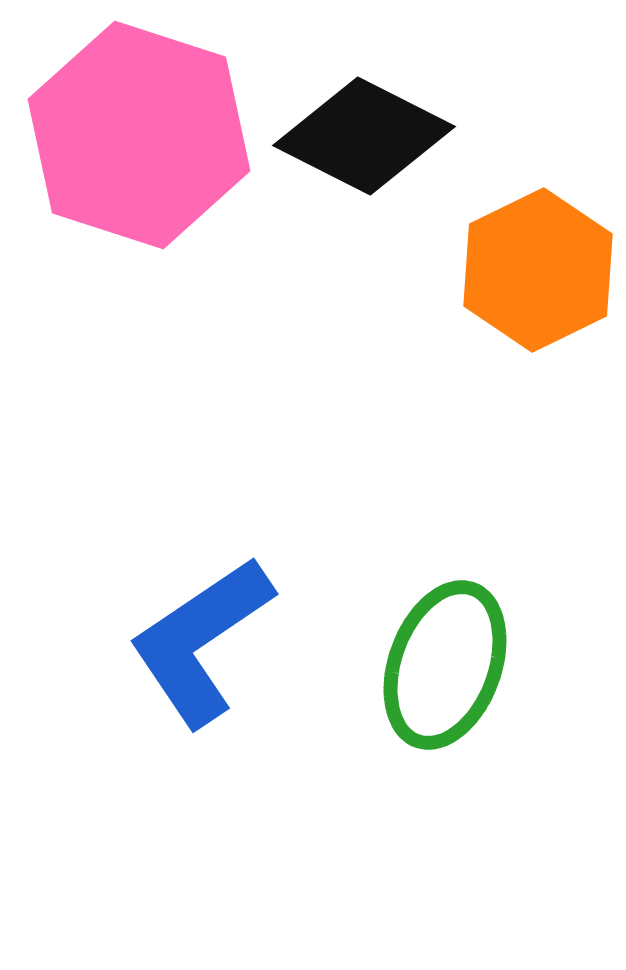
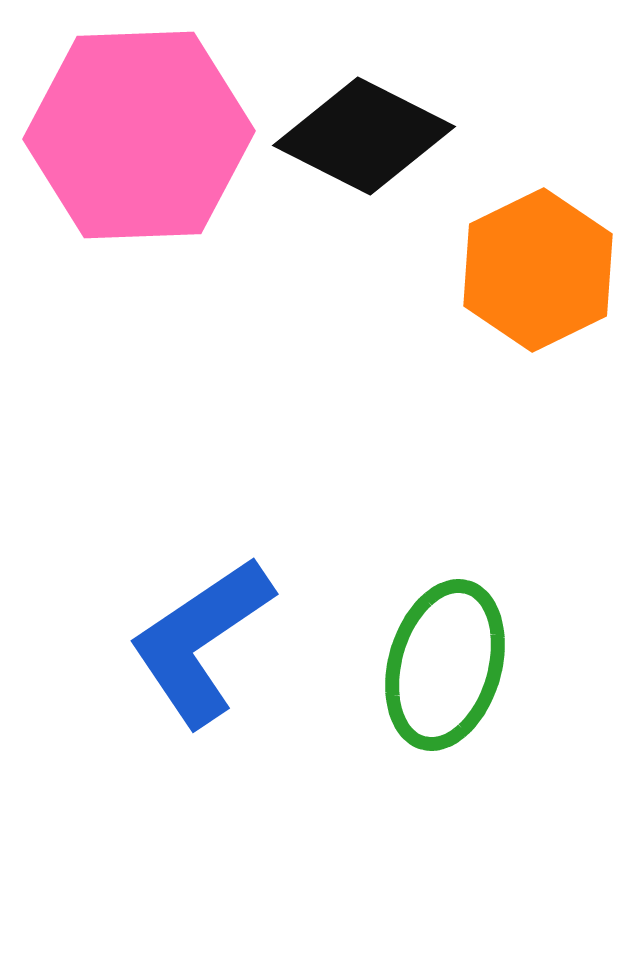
pink hexagon: rotated 20 degrees counterclockwise
green ellipse: rotated 4 degrees counterclockwise
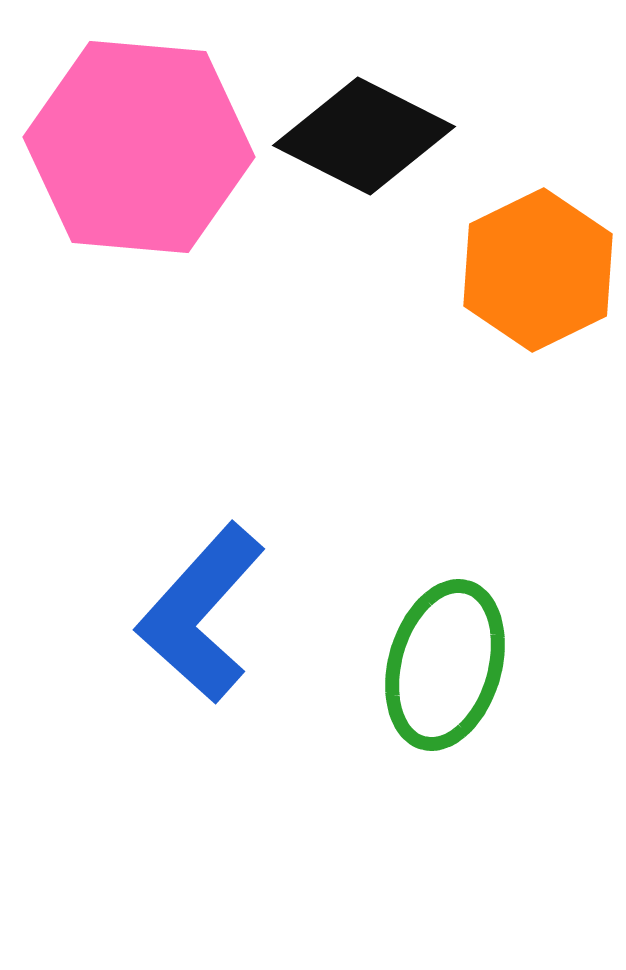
pink hexagon: moved 12 px down; rotated 7 degrees clockwise
blue L-shape: moved 28 px up; rotated 14 degrees counterclockwise
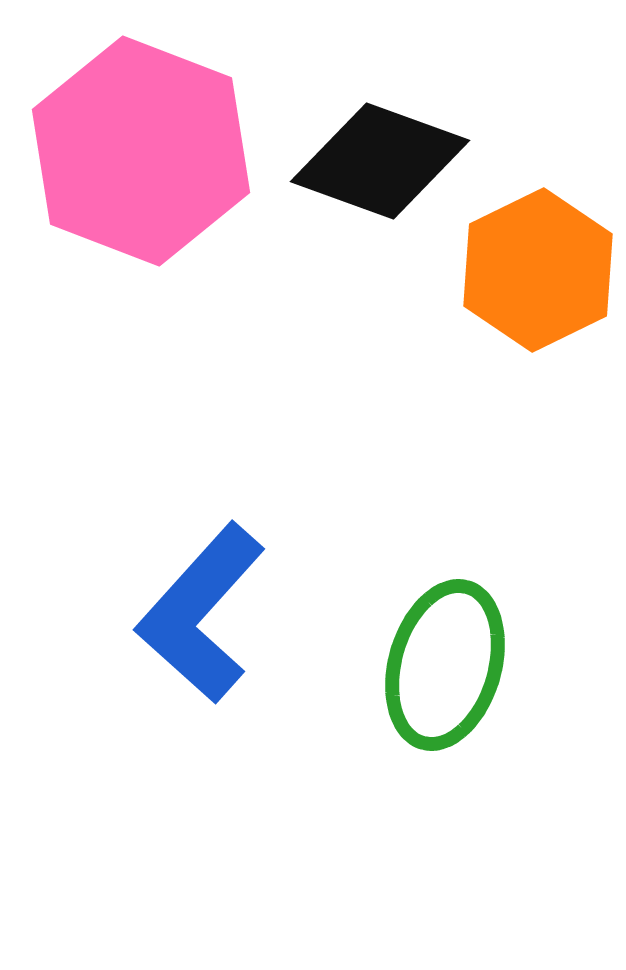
black diamond: moved 16 px right, 25 px down; rotated 7 degrees counterclockwise
pink hexagon: moved 2 px right, 4 px down; rotated 16 degrees clockwise
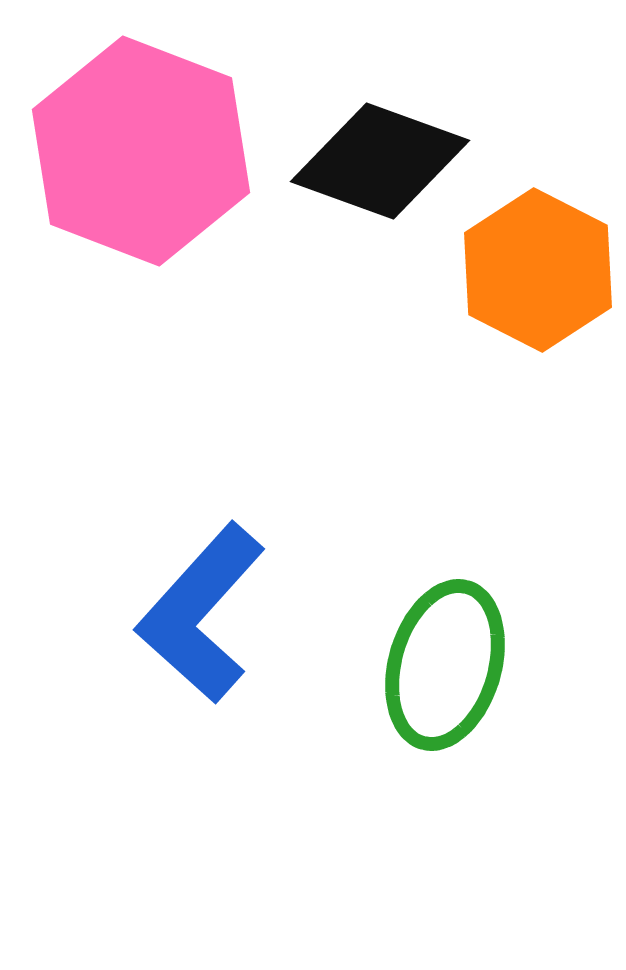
orange hexagon: rotated 7 degrees counterclockwise
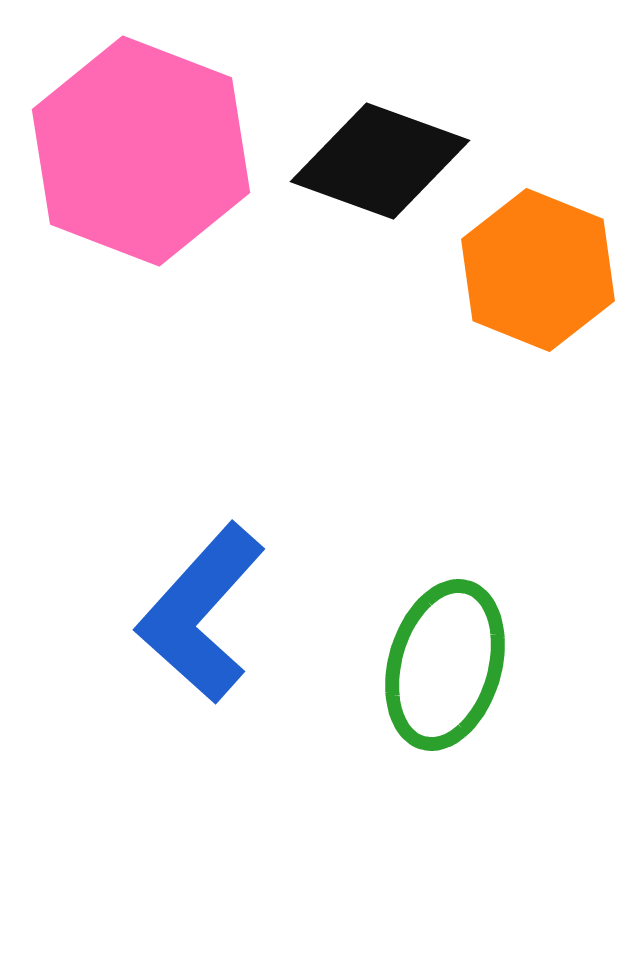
orange hexagon: rotated 5 degrees counterclockwise
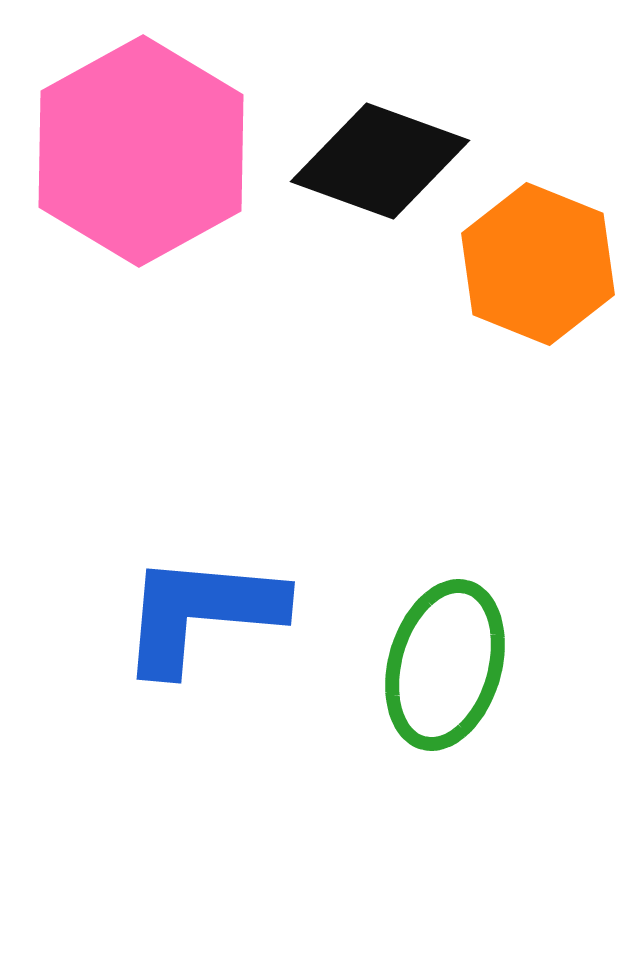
pink hexagon: rotated 10 degrees clockwise
orange hexagon: moved 6 px up
blue L-shape: rotated 53 degrees clockwise
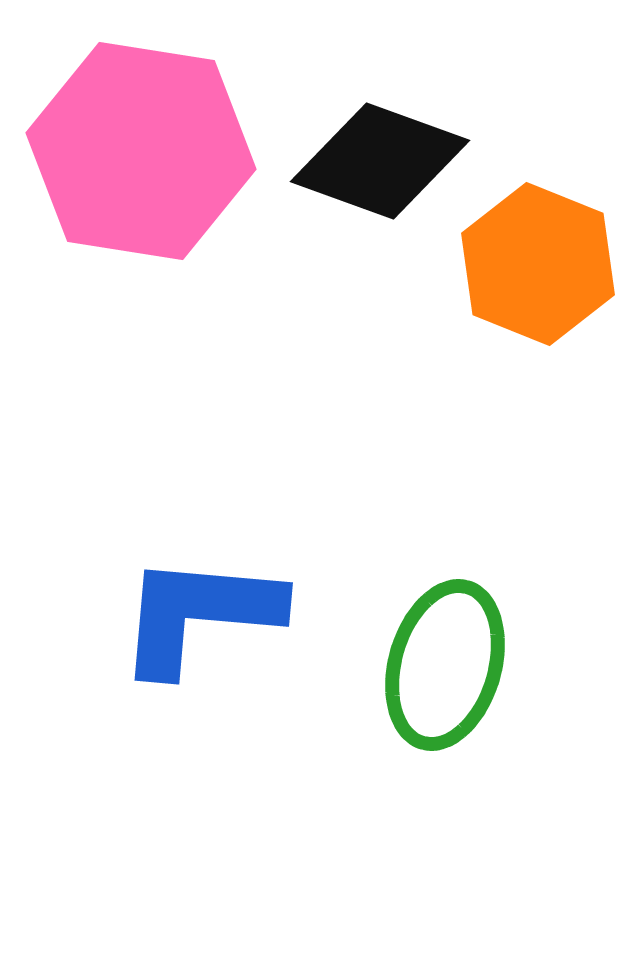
pink hexagon: rotated 22 degrees counterclockwise
blue L-shape: moved 2 px left, 1 px down
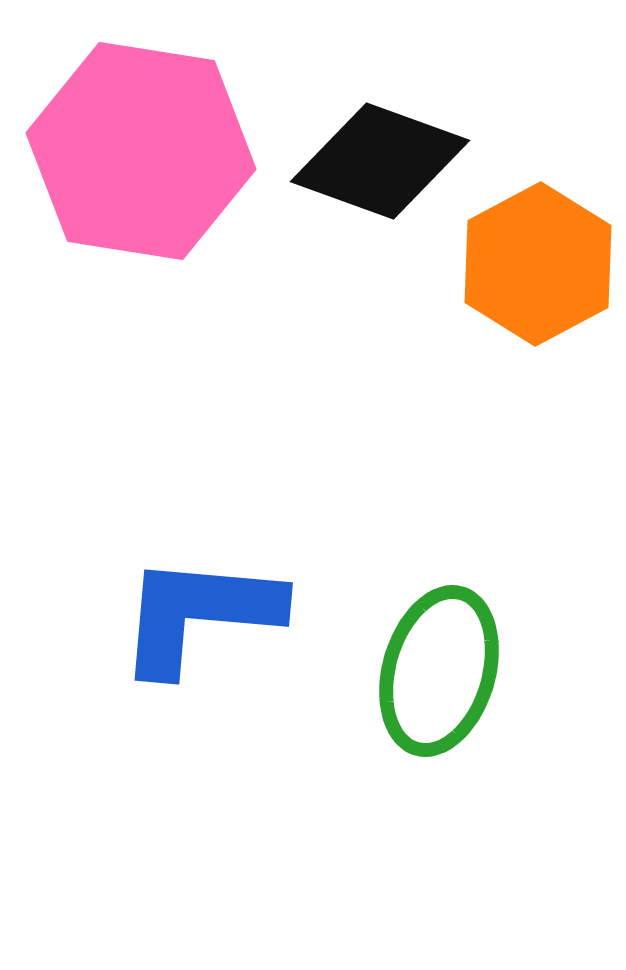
orange hexagon: rotated 10 degrees clockwise
green ellipse: moved 6 px left, 6 px down
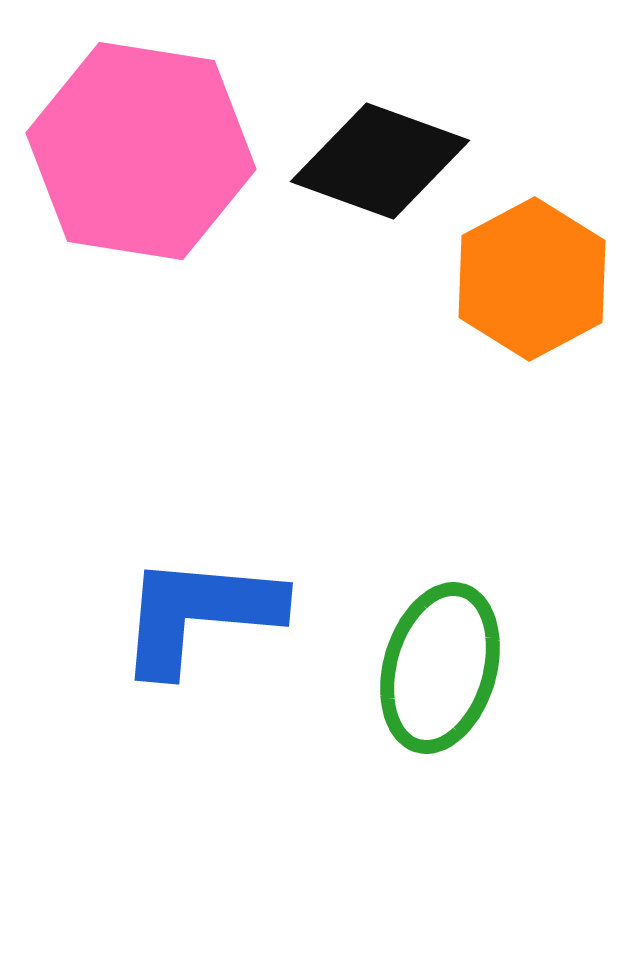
orange hexagon: moved 6 px left, 15 px down
green ellipse: moved 1 px right, 3 px up
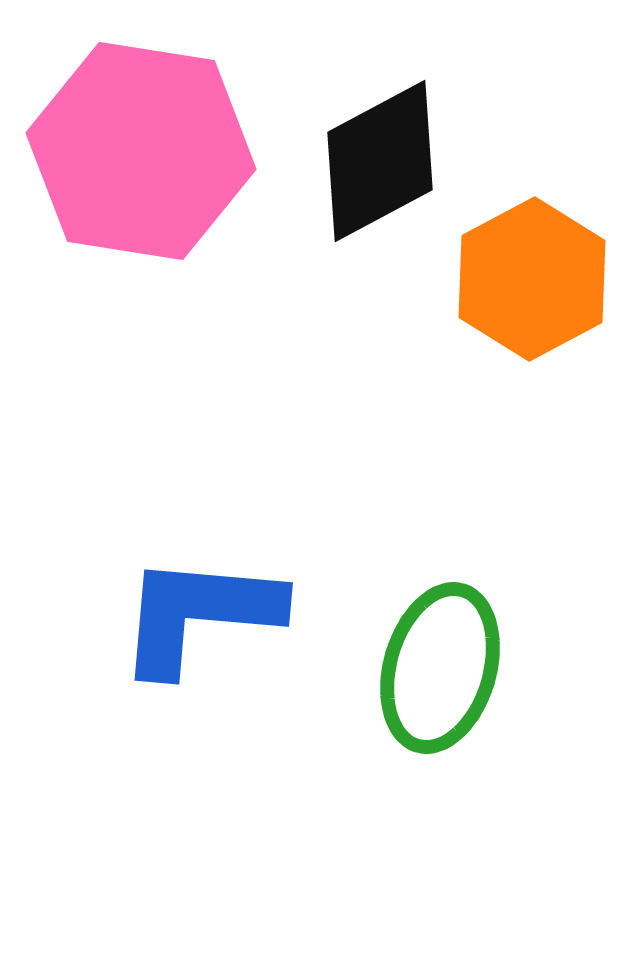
black diamond: rotated 48 degrees counterclockwise
